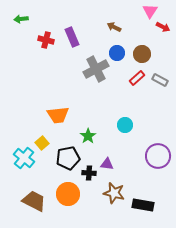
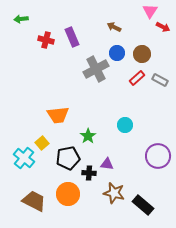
black rectangle: rotated 30 degrees clockwise
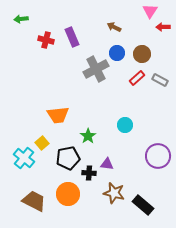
red arrow: rotated 152 degrees clockwise
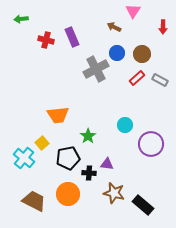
pink triangle: moved 17 px left
red arrow: rotated 88 degrees counterclockwise
purple circle: moved 7 px left, 12 px up
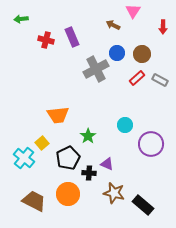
brown arrow: moved 1 px left, 2 px up
black pentagon: rotated 15 degrees counterclockwise
purple triangle: rotated 16 degrees clockwise
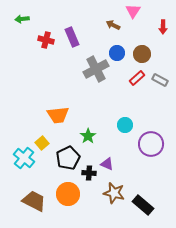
green arrow: moved 1 px right
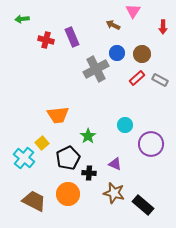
purple triangle: moved 8 px right
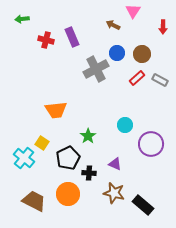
orange trapezoid: moved 2 px left, 5 px up
yellow square: rotated 16 degrees counterclockwise
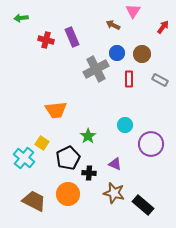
green arrow: moved 1 px left, 1 px up
red arrow: rotated 144 degrees counterclockwise
red rectangle: moved 8 px left, 1 px down; rotated 49 degrees counterclockwise
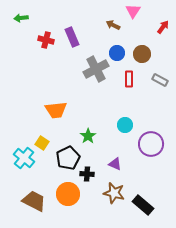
black cross: moved 2 px left, 1 px down
